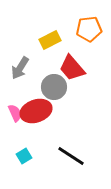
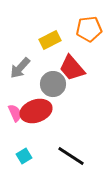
gray arrow: rotated 10 degrees clockwise
gray circle: moved 1 px left, 3 px up
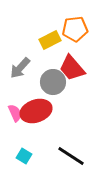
orange pentagon: moved 14 px left
gray circle: moved 2 px up
cyan square: rotated 28 degrees counterclockwise
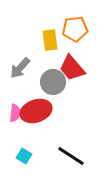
yellow rectangle: rotated 70 degrees counterclockwise
pink semicircle: rotated 30 degrees clockwise
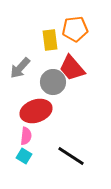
pink semicircle: moved 11 px right, 23 px down
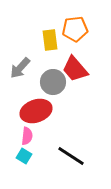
red trapezoid: moved 3 px right, 1 px down
pink semicircle: moved 1 px right
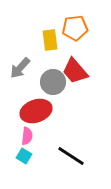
orange pentagon: moved 1 px up
red trapezoid: moved 2 px down
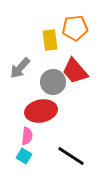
red ellipse: moved 5 px right; rotated 8 degrees clockwise
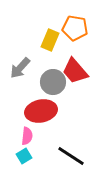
orange pentagon: rotated 15 degrees clockwise
yellow rectangle: rotated 30 degrees clockwise
cyan square: rotated 28 degrees clockwise
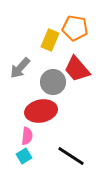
red trapezoid: moved 2 px right, 2 px up
